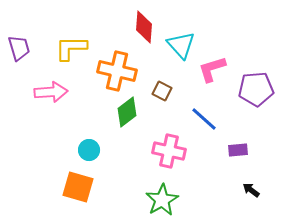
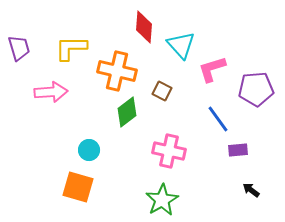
blue line: moved 14 px right; rotated 12 degrees clockwise
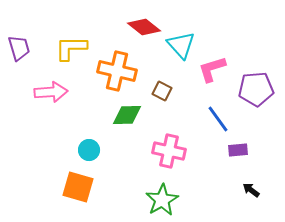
red diamond: rotated 56 degrees counterclockwise
green diamond: moved 3 px down; rotated 36 degrees clockwise
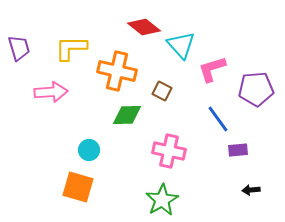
black arrow: rotated 42 degrees counterclockwise
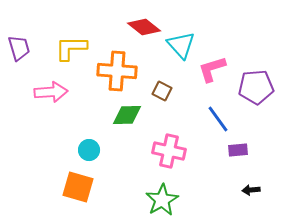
orange cross: rotated 9 degrees counterclockwise
purple pentagon: moved 2 px up
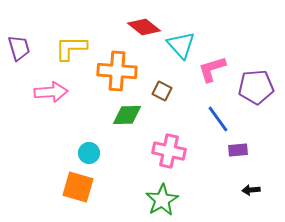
cyan circle: moved 3 px down
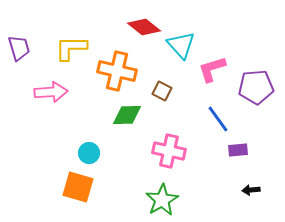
orange cross: rotated 9 degrees clockwise
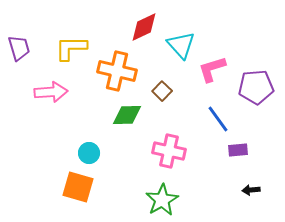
red diamond: rotated 64 degrees counterclockwise
brown square: rotated 18 degrees clockwise
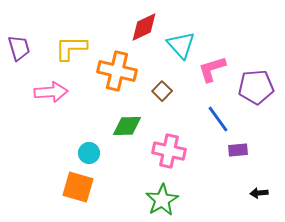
green diamond: moved 11 px down
black arrow: moved 8 px right, 3 px down
